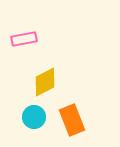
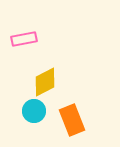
cyan circle: moved 6 px up
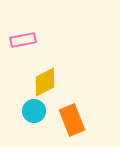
pink rectangle: moved 1 px left, 1 px down
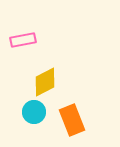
cyan circle: moved 1 px down
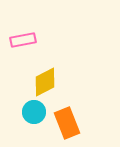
orange rectangle: moved 5 px left, 3 px down
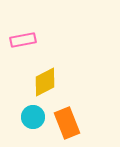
cyan circle: moved 1 px left, 5 px down
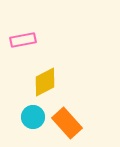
orange rectangle: rotated 20 degrees counterclockwise
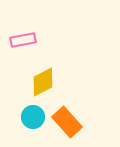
yellow diamond: moved 2 px left
orange rectangle: moved 1 px up
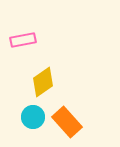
yellow diamond: rotated 8 degrees counterclockwise
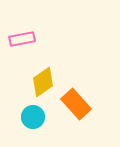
pink rectangle: moved 1 px left, 1 px up
orange rectangle: moved 9 px right, 18 px up
